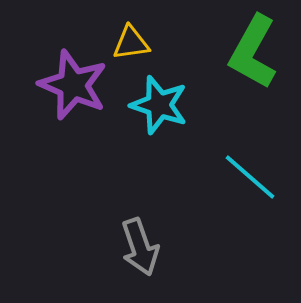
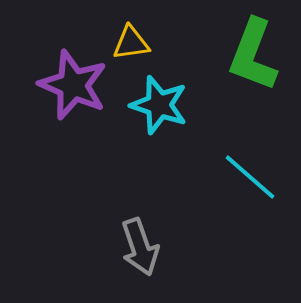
green L-shape: moved 3 px down; rotated 8 degrees counterclockwise
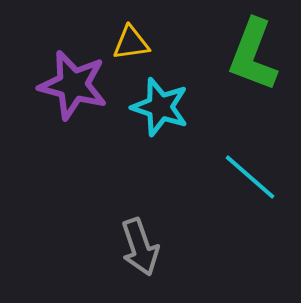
purple star: rotated 8 degrees counterclockwise
cyan star: moved 1 px right, 2 px down
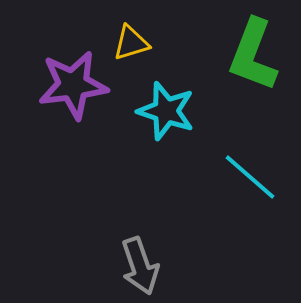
yellow triangle: rotated 9 degrees counterclockwise
purple star: rotated 22 degrees counterclockwise
cyan star: moved 6 px right, 4 px down
gray arrow: moved 19 px down
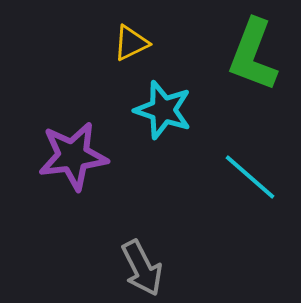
yellow triangle: rotated 9 degrees counterclockwise
purple star: moved 71 px down
cyan star: moved 3 px left, 1 px up
gray arrow: moved 2 px right, 2 px down; rotated 8 degrees counterclockwise
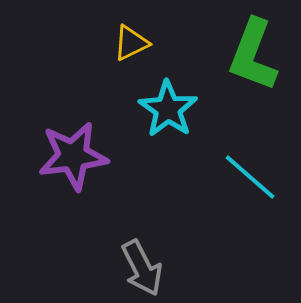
cyan star: moved 5 px right, 1 px up; rotated 16 degrees clockwise
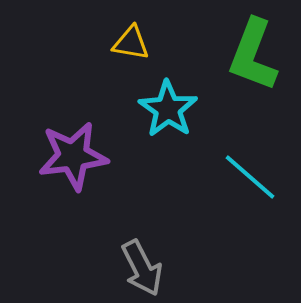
yellow triangle: rotated 36 degrees clockwise
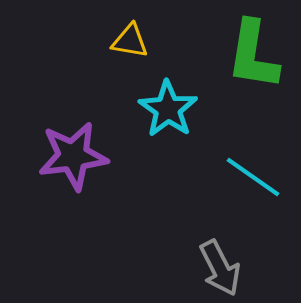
yellow triangle: moved 1 px left, 2 px up
green L-shape: rotated 12 degrees counterclockwise
cyan line: moved 3 px right; rotated 6 degrees counterclockwise
gray arrow: moved 78 px right
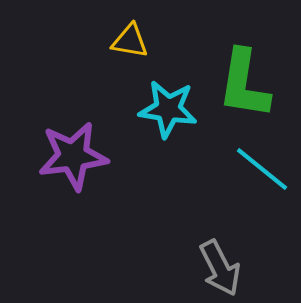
green L-shape: moved 9 px left, 29 px down
cyan star: rotated 26 degrees counterclockwise
cyan line: moved 9 px right, 8 px up; rotated 4 degrees clockwise
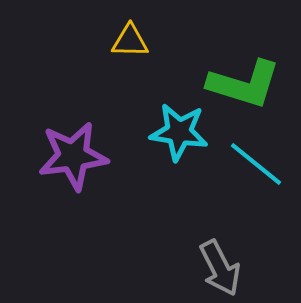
yellow triangle: rotated 9 degrees counterclockwise
green L-shape: rotated 82 degrees counterclockwise
cyan star: moved 11 px right, 23 px down
cyan line: moved 6 px left, 5 px up
